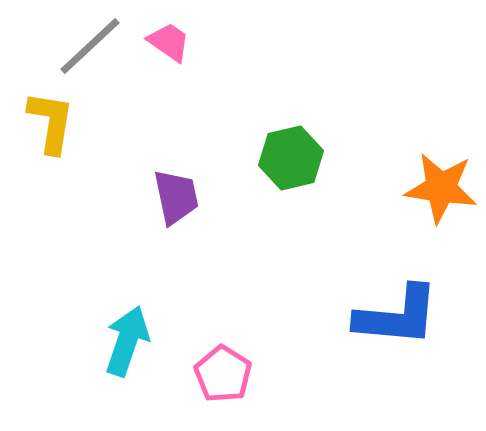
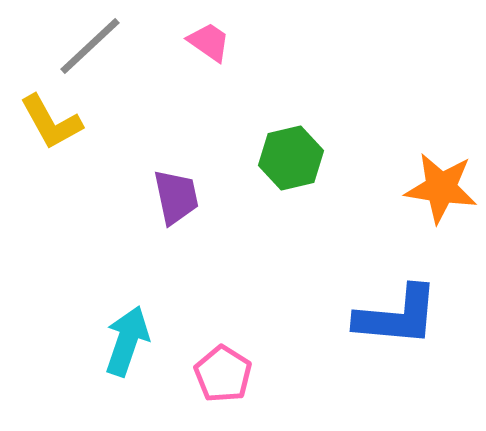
pink trapezoid: moved 40 px right
yellow L-shape: rotated 142 degrees clockwise
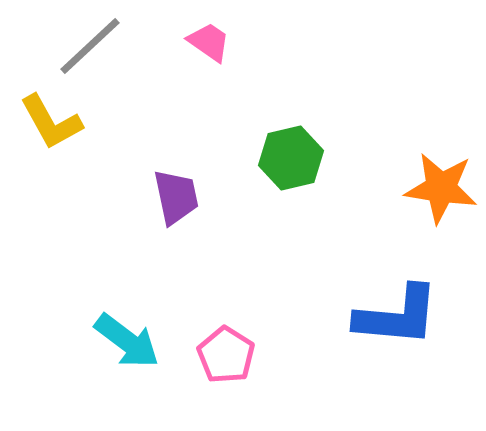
cyan arrow: rotated 108 degrees clockwise
pink pentagon: moved 3 px right, 19 px up
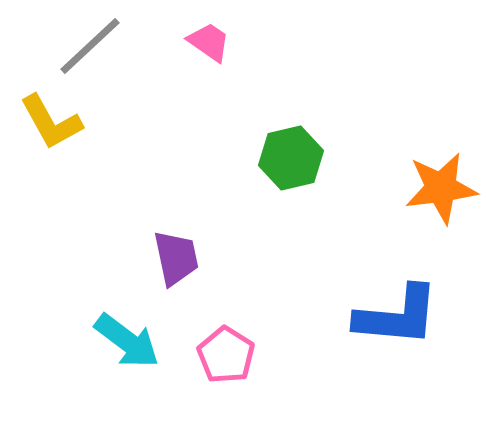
orange star: rotated 16 degrees counterclockwise
purple trapezoid: moved 61 px down
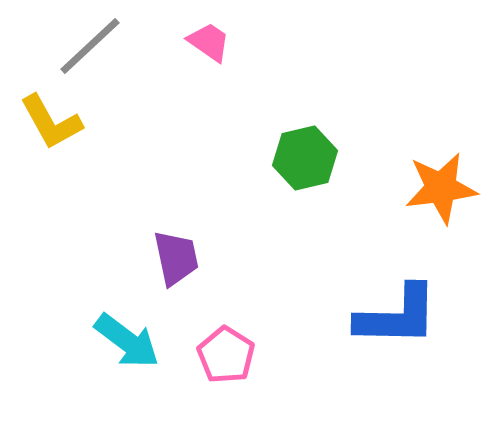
green hexagon: moved 14 px right
blue L-shape: rotated 4 degrees counterclockwise
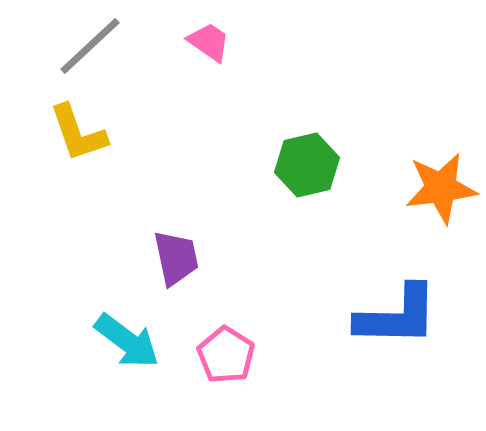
yellow L-shape: moved 27 px right, 11 px down; rotated 10 degrees clockwise
green hexagon: moved 2 px right, 7 px down
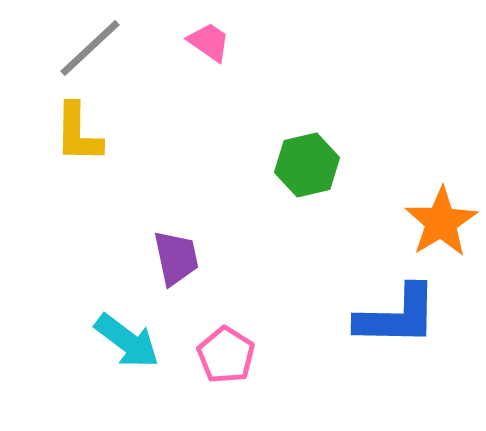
gray line: moved 2 px down
yellow L-shape: rotated 20 degrees clockwise
orange star: moved 34 px down; rotated 24 degrees counterclockwise
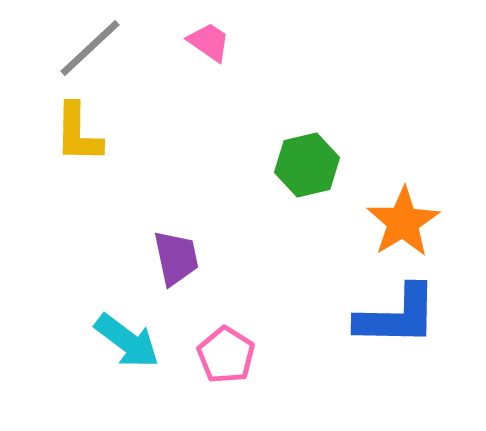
orange star: moved 38 px left
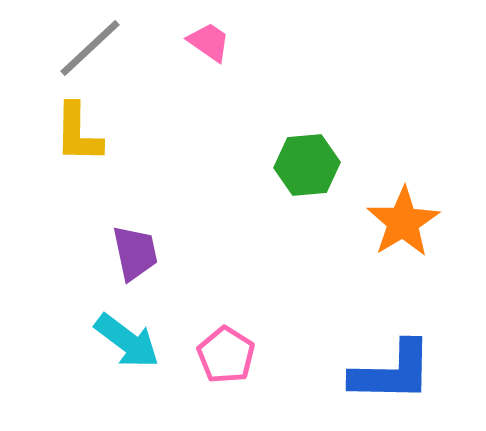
green hexagon: rotated 8 degrees clockwise
purple trapezoid: moved 41 px left, 5 px up
blue L-shape: moved 5 px left, 56 px down
